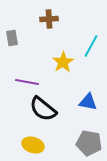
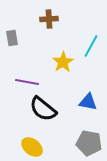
yellow ellipse: moved 1 px left, 2 px down; rotated 20 degrees clockwise
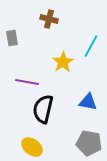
brown cross: rotated 18 degrees clockwise
black semicircle: rotated 64 degrees clockwise
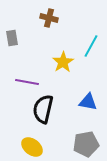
brown cross: moved 1 px up
gray pentagon: moved 3 px left, 1 px down; rotated 20 degrees counterclockwise
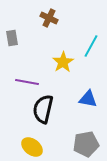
brown cross: rotated 12 degrees clockwise
blue triangle: moved 3 px up
